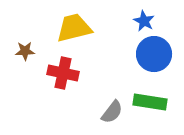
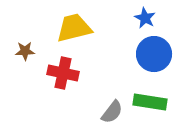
blue star: moved 1 px right, 3 px up
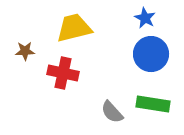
blue circle: moved 3 px left
green rectangle: moved 3 px right, 2 px down
gray semicircle: rotated 100 degrees clockwise
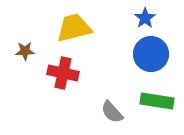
blue star: rotated 10 degrees clockwise
green rectangle: moved 4 px right, 3 px up
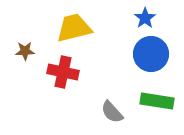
red cross: moved 1 px up
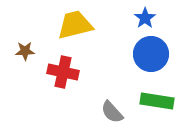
yellow trapezoid: moved 1 px right, 3 px up
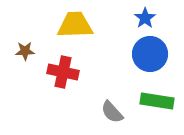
yellow trapezoid: rotated 12 degrees clockwise
blue circle: moved 1 px left
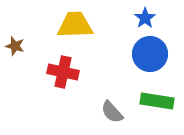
brown star: moved 10 px left, 5 px up; rotated 18 degrees clockwise
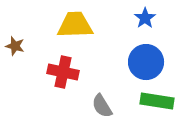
blue circle: moved 4 px left, 8 px down
gray semicircle: moved 10 px left, 6 px up; rotated 10 degrees clockwise
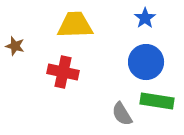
gray semicircle: moved 20 px right, 8 px down
